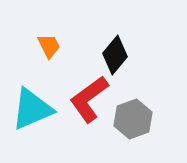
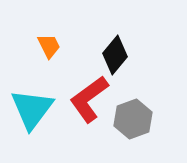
cyan triangle: rotated 30 degrees counterclockwise
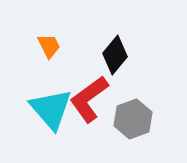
cyan triangle: moved 19 px right; rotated 18 degrees counterclockwise
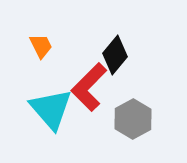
orange trapezoid: moved 8 px left
red L-shape: moved 12 px up; rotated 9 degrees counterclockwise
gray hexagon: rotated 9 degrees counterclockwise
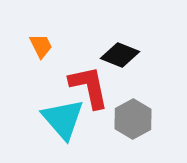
black diamond: moved 5 px right; rotated 72 degrees clockwise
red L-shape: rotated 123 degrees clockwise
cyan triangle: moved 12 px right, 10 px down
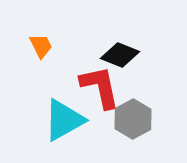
red L-shape: moved 11 px right
cyan triangle: moved 1 px right, 1 px down; rotated 42 degrees clockwise
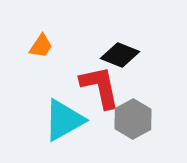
orange trapezoid: rotated 60 degrees clockwise
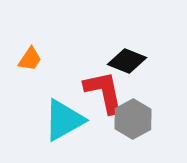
orange trapezoid: moved 11 px left, 13 px down
black diamond: moved 7 px right, 6 px down
red L-shape: moved 4 px right, 5 px down
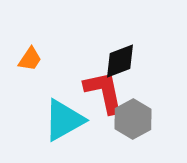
black diamond: moved 7 px left; rotated 42 degrees counterclockwise
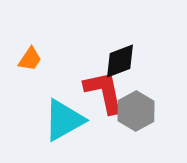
gray hexagon: moved 3 px right, 8 px up
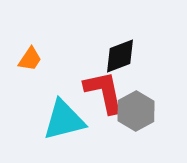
black diamond: moved 5 px up
cyan triangle: rotated 15 degrees clockwise
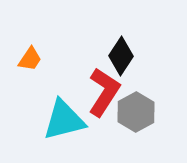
black diamond: moved 1 px right; rotated 36 degrees counterclockwise
red L-shape: rotated 45 degrees clockwise
gray hexagon: moved 1 px down
